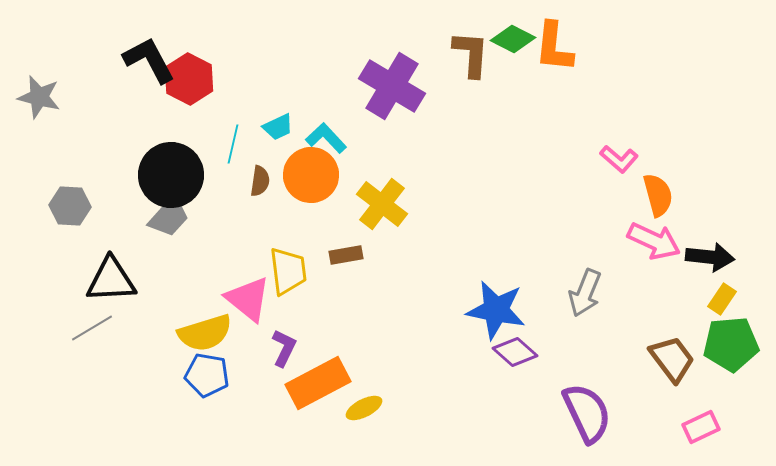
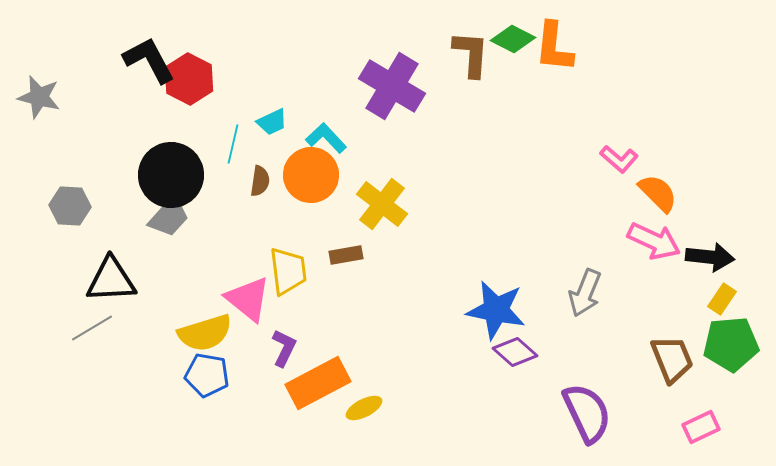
cyan trapezoid: moved 6 px left, 5 px up
orange semicircle: moved 2 px up; rotated 30 degrees counterclockwise
brown trapezoid: rotated 15 degrees clockwise
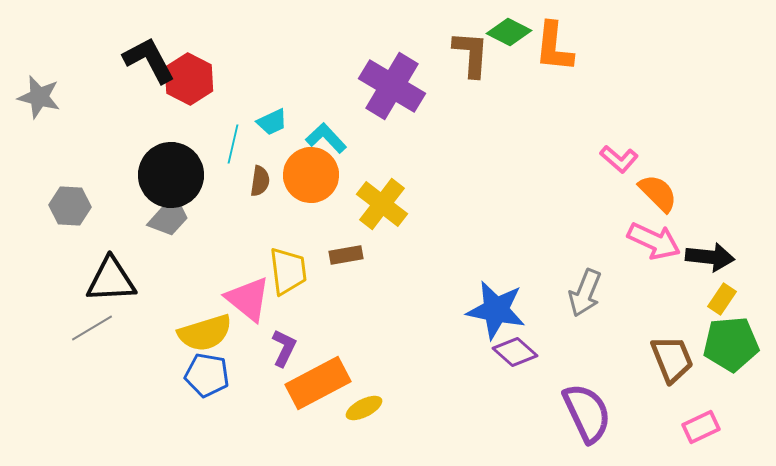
green diamond: moved 4 px left, 7 px up
